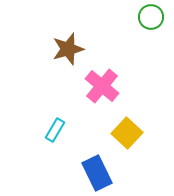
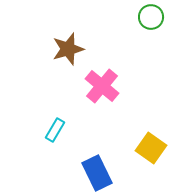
yellow square: moved 24 px right, 15 px down; rotated 8 degrees counterclockwise
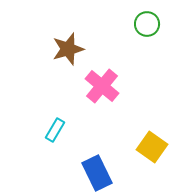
green circle: moved 4 px left, 7 px down
yellow square: moved 1 px right, 1 px up
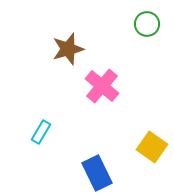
cyan rectangle: moved 14 px left, 2 px down
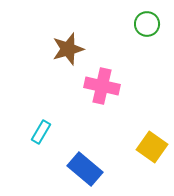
pink cross: rotated 28 degrees counterclockwise
blue rectangle: moved 12 px left, 4 px up; rotated 24 degrees counterclockwise
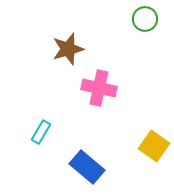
green circle: moved 2 px left, 5 px up
pink cross: moved 3 px left, 2 px down
yellow square: moved 2 px right, 1 px up
blue rectangle: moved 2 px right, 2 px up
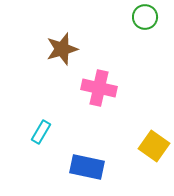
green circle: moved 2 px up
brown star: moved 6 px left
blue rectangle: rotated 28 degrees counterclockwise
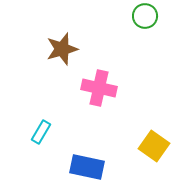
green circle: moved 1 px up
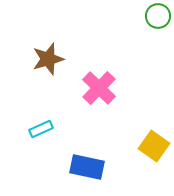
green circle: moved 13 px right
brown star: moved 14 px left, 10 px down
pink cross: rotated 32 degrees clockwise
cyan rectangle: moved 3 px up; rotated 35 degrees clockwise
